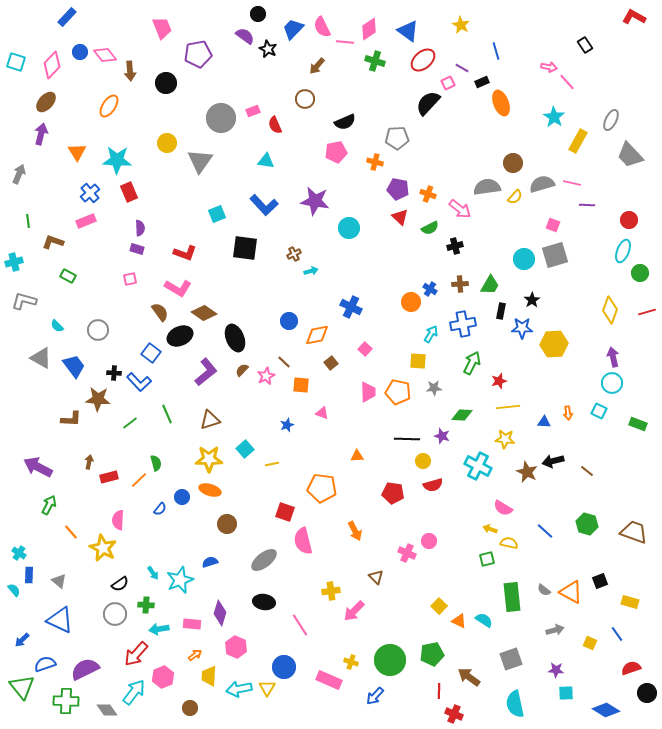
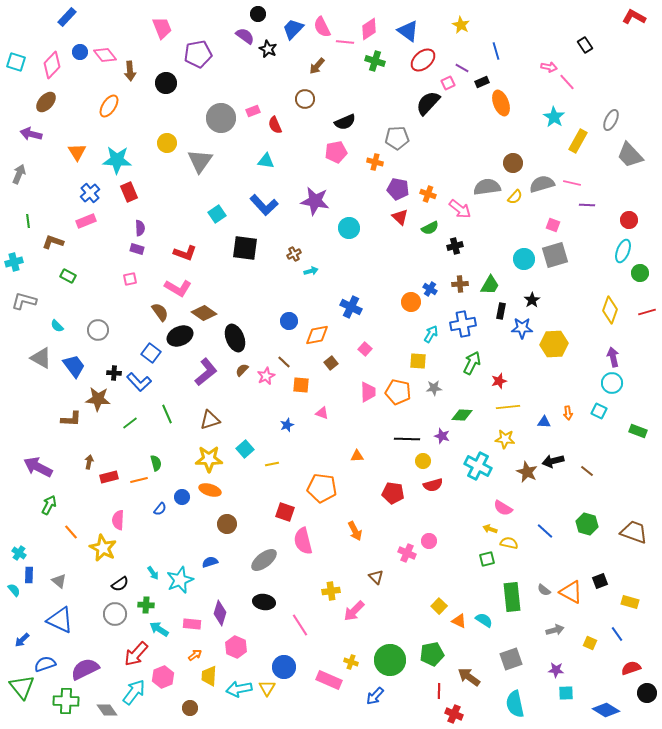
purple arrow at (41, 134): moved 10 px left; rotated 90 degrees counterclockwise
cyan square at (217, 214): rotated 12 degrees counterclockwise
green rectangle at (638, 424): moved 7 px down
orange line at (139, 480): rotated 30 degrees clockwise
cyan arrow at (159, 629): rotated 42 degrees clockwise
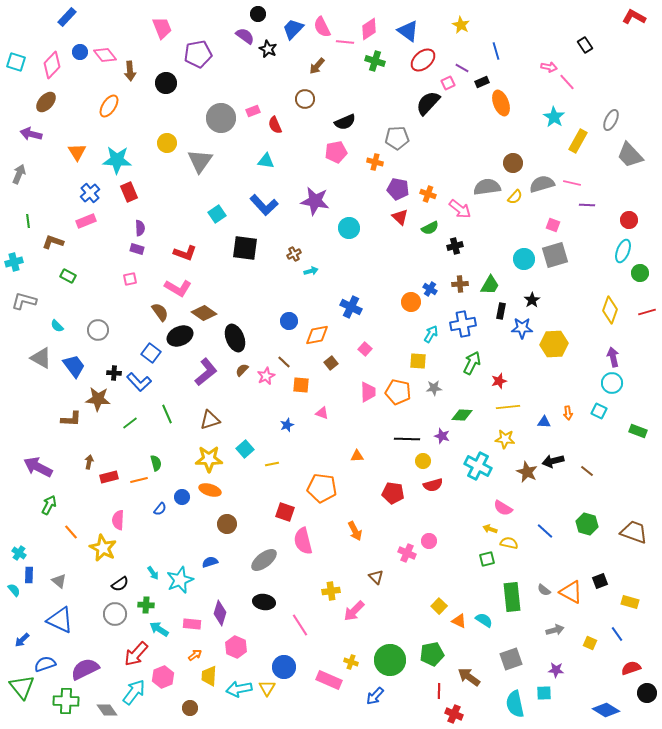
cyan square at (566, 693): moved 22 px left
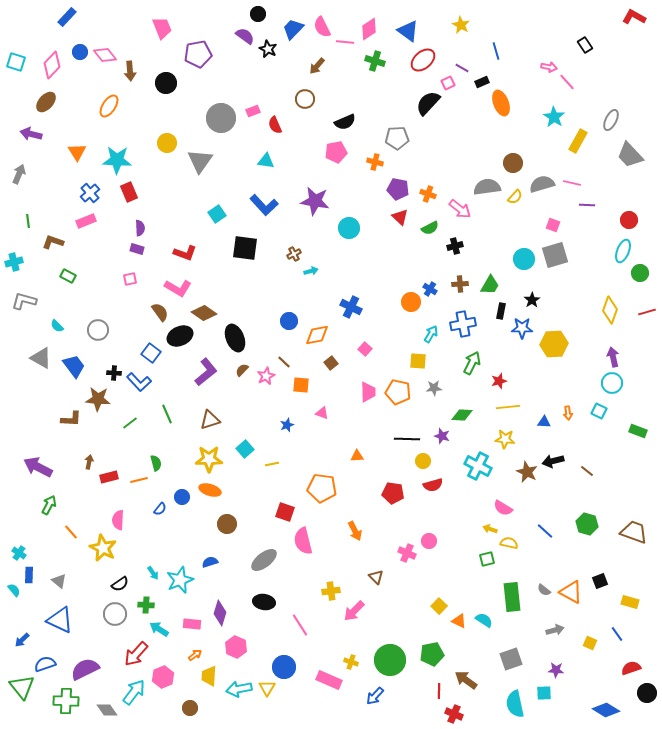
brown arrow at (469, 677): moved 3 px left, 3 px down
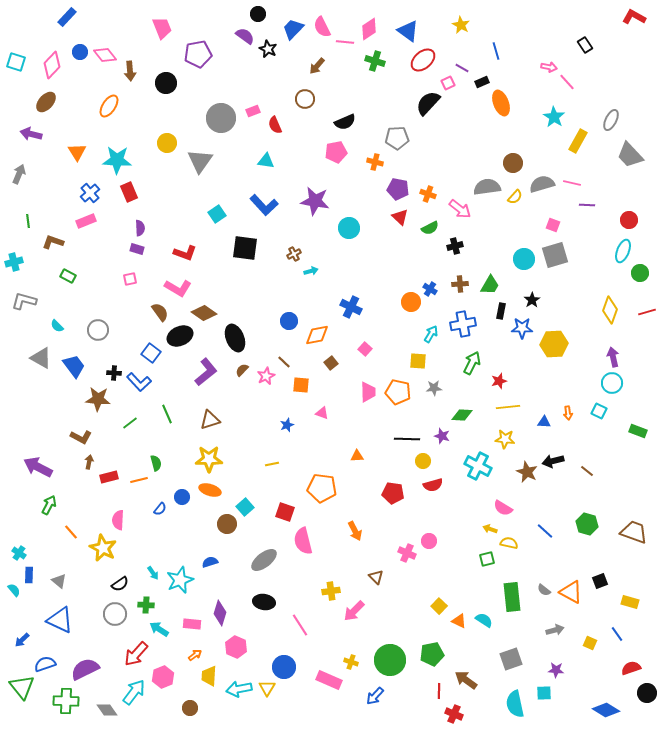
brown L-shape at (71, 419): moved 10 px right, 18 px down; rotated 25 degrees clockwise
cyan square at (245, 449): moved 58 px down
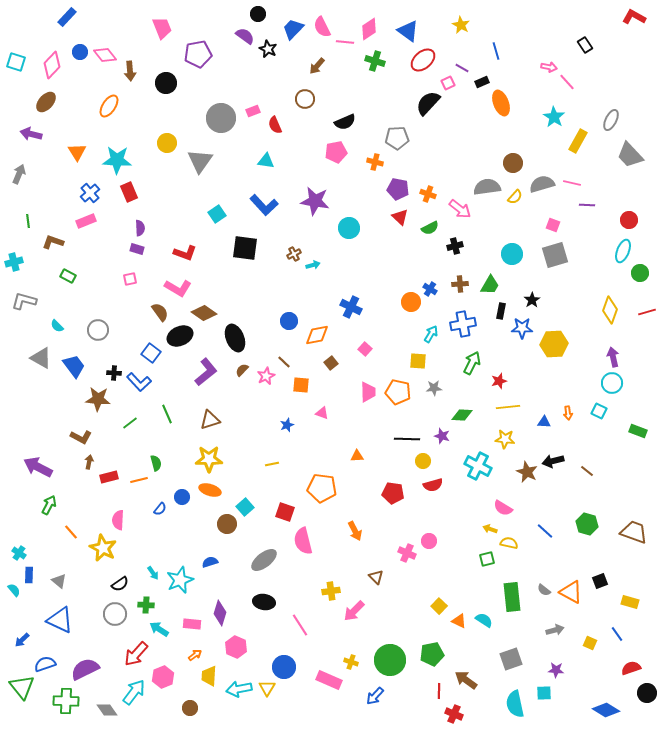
cyan circle at (524, 259): moved 12 px left, 5 px up
cyan arrow at (311, 271): moved 2 px right, 6 px up
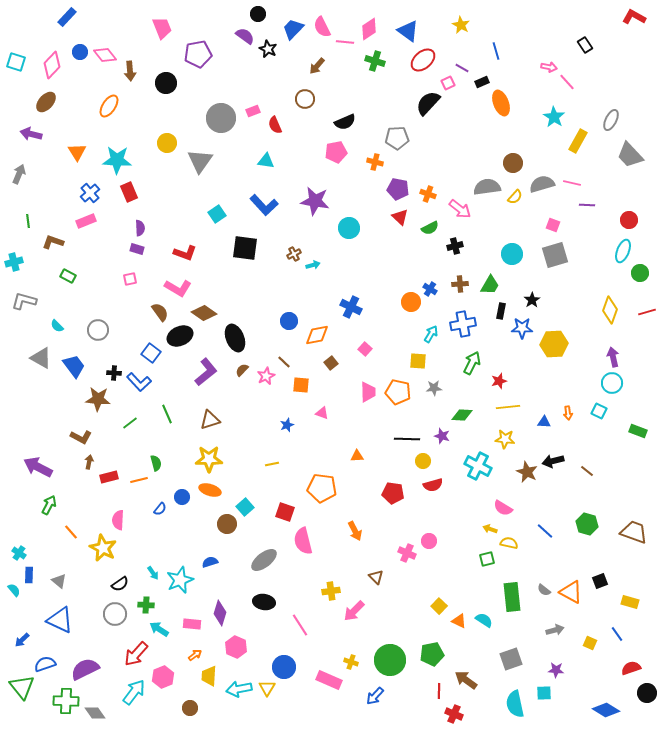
gray diamond at (107, 710): moved 12 px left, 3 px down
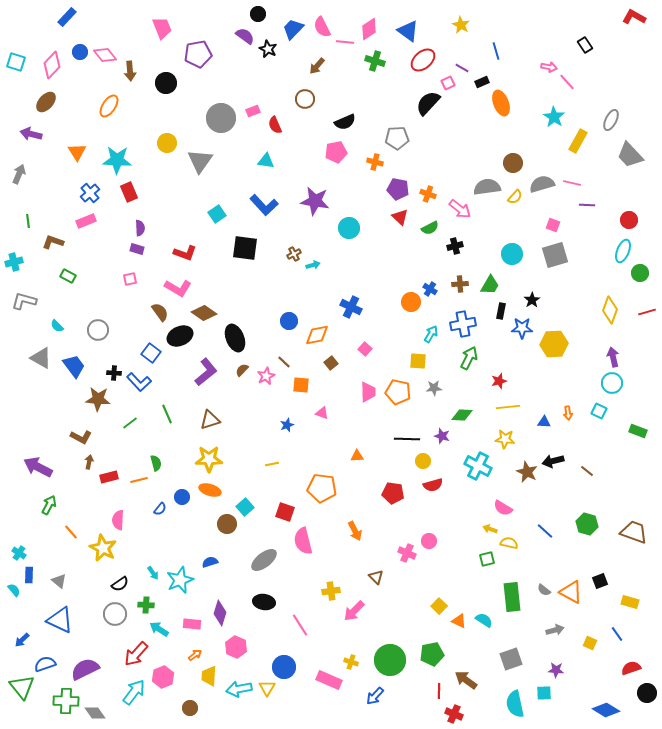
green arrow at (472, 363): moved 3 px left, 5 px up
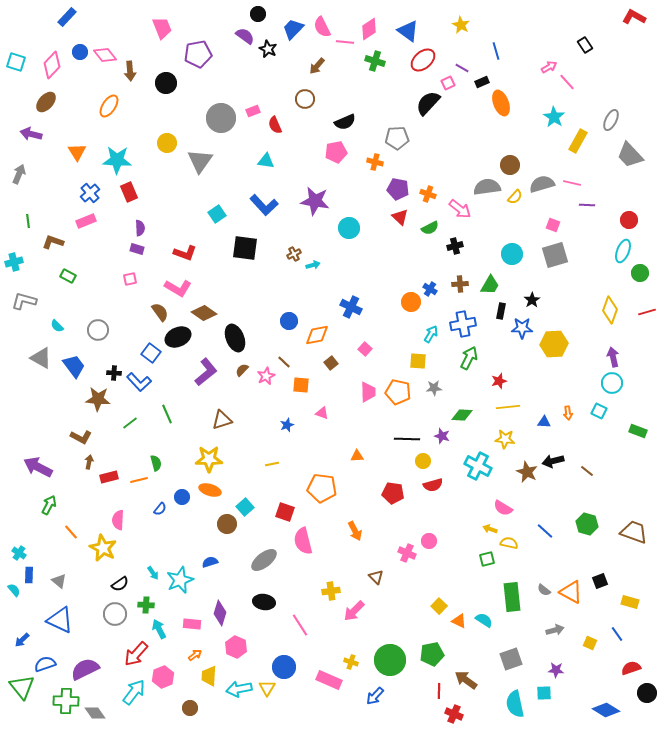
pink arrow at (549, 67): rotated 42 degrees counterclockwise
brown circle at (513, 163): moved 3 px left, 2 px down
black ellipse at (180, 336): moved 2 px left, 1 px down
brown triangle at (210, 420): moved 12 px right
cyan arrow at (159, 629): rotated 30 degrees clockwise
